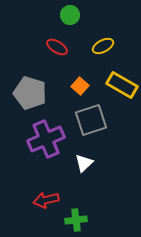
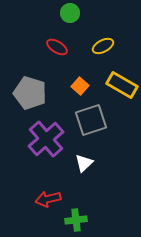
green circle: moved 2 px up
purple cross: rotated 18 degrees counterclockwise
red arrow: moved 2 px right, 1 px up
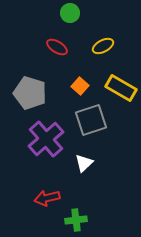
yellow rectangle: moved 1 px left, 3 px down
red arrow: moved 1 px left, 1 px up
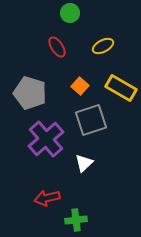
red ellipse: rotated 25 degrees clockwise
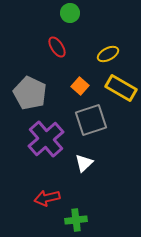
yellow ellipse: moved 5 px right, 8 px down
gray pentagon: rotated 8 degrees clockwise
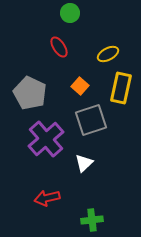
red ellipse: moved 2 px right
yellow rectangle: rotated 72 degrees clockwise
green cross: moved 16 px right
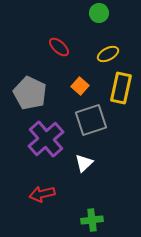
green circle: moved 29 px right
red ellipse: rotated 15 degrees counterclockwise
red arrow: moved 5 px left, 4 px up
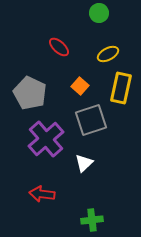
red arrow: rotated 20 degrees clockwise
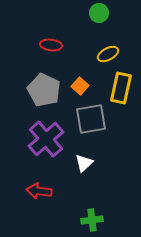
red ellipse: moved 8 px left, 2 px up; rotated 35 degrees counterclockwise
gray pentagon: moved 14 px right, 3 px up
gray square: moved 1 px up; rotated 8 degrees clockwise
red arrow: moved 3 px left, 3 px up
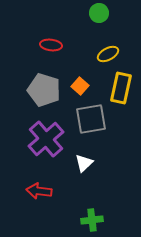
gray pentagon: rotated 8 degrees counterclockwise
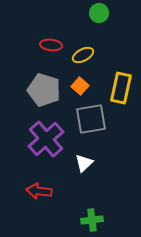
yellow ellipse: moved 25 px left, 1 px down
